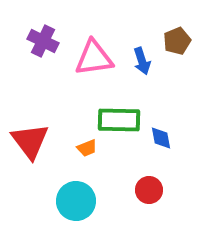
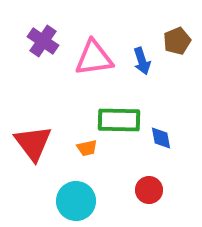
purple cross: rotated 8 degrees clockwise
red triangle: moved 3 px right, 2 px down
orange trapezoid: rotated 10 degrees clockwise
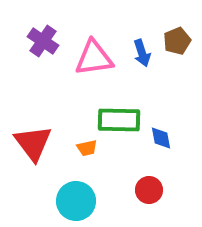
blue arrow: moved 8 px up
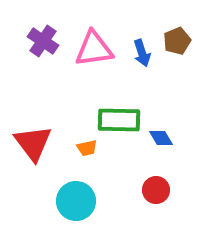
pink triangle: moved 9 px up
blue diamond: rotated 20 degrees counterclockwise
red circle: moved 7 px right
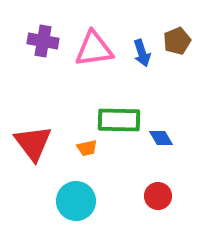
purple cross: rotated 24 degrees counterclockwise
red circle: moved 2 px right, 6 px down
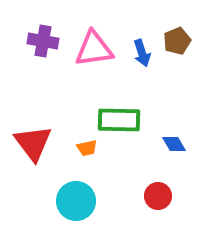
blue diamond: moved 13 px right, 6 px down
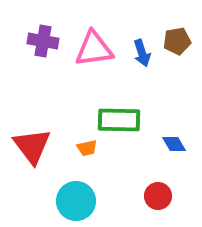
brown pentagon: rotated 12 degrees clockwise
red triangle: moved 1 px left, 3 px down
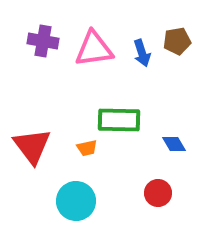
red circle: moved 3 px up
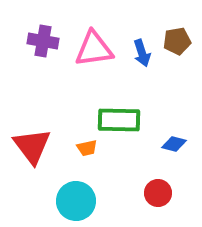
blue diamond: rotated 45 degrees counterclockwise
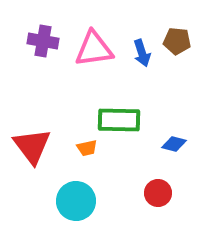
brown pentagon: rotated 16 degrees clockwise
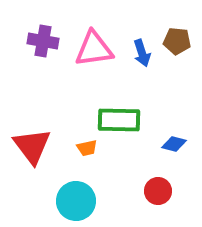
red circle: moved 2 px up
